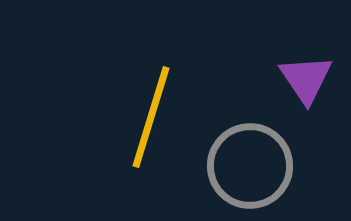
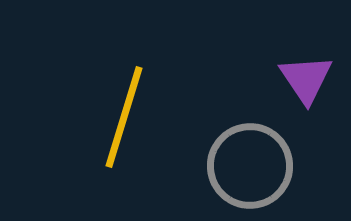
yellow line: moved 27 px left
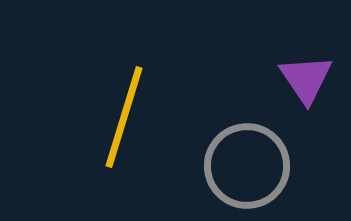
gray circle: moved 3 px left
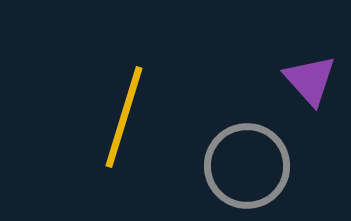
purple triangle: moved 4 px right, 1 px down; rotated 8 degrees counterclockwise
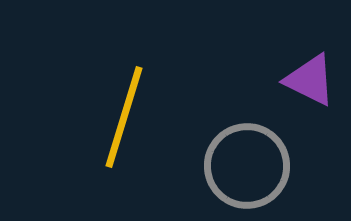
purple triangle: rotated 22 degrees counterclockwise
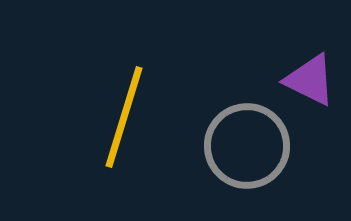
gray circle: moved 20 px up
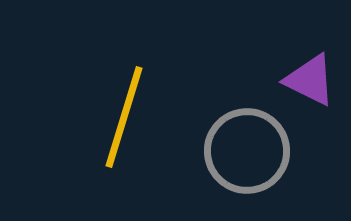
gray circle: moved 5 px down
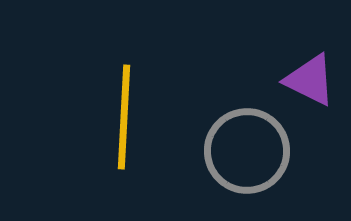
yellow line: rotated 14 degrees counterclockwise
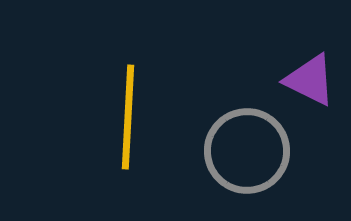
yellow line: moved 4 px right
